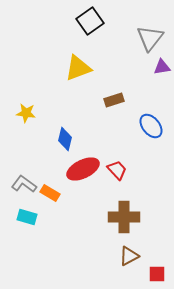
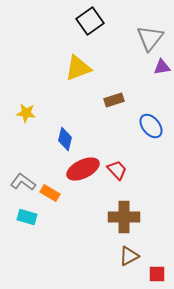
gray L-shape: moved 1 px left, 2 px up
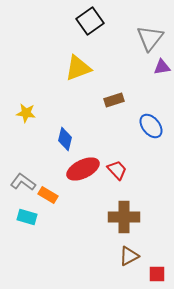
orange rectangle: moved 2 px left, 2 px down
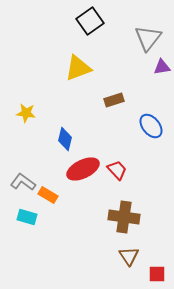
gray triangle: moved 2 px left
brown cross: rotated 8 degrees clockwise
brown triangle: rotated 35 degrees counterclockwise
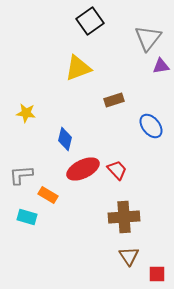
purple triangle: moved 1 px left, 1 px up
gray L-shape: moved 2 px left, 7 px up; rotated 40 degrees counterclockwise
brown cross: rotated 12 degrees counterclockwise
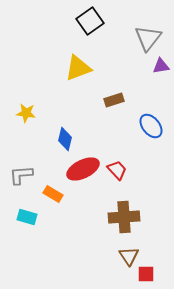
orange rectangle: moved 5 px right, 1 px up
red square: moved 11 px left
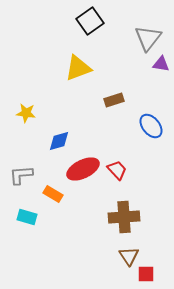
purple triangle: moved 2 px up; rotated 18 degrees clockwise
blue diamond: moved 6 px left, 2 px down; rotated 60 degrees clockwise
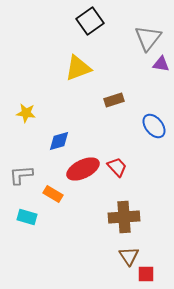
blue ellipse: moved 3 px right
red trapezoid: moved 3 px up
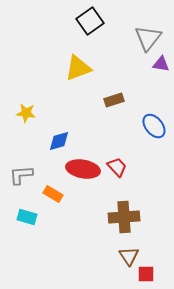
red ellipse: rotated 36 degrees clockwise
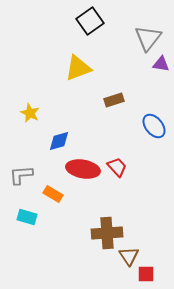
yellow star: moved 4 px right; rotated 18 degrees clockwise
brown cross: moved 17 px left, 16 px down
